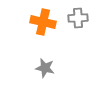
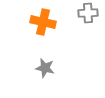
gray cross: moved 10 px right, 5 px up
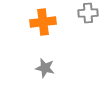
orange cross: rotated 20 degrees counterclockwise
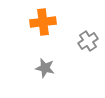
gray cross: moved 28 px down; rotated 30 degrees counterclockwise
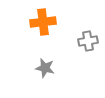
gray cross: rotated 24 degrees clockwise
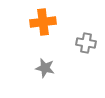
gray cross: moved 2 px left, 2 px down; rotated 18 degrees clockwise
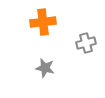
gray cross: rotated 24 degrees counterclockwise
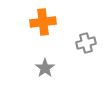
gray star: rotated 24 degrees clockwise
